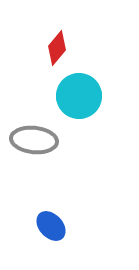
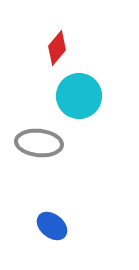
gray ellipse: moved 5 px right, 3 px down
blue ellipse: moved 1 px right; rotated 8 degrees counterclockwise
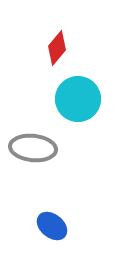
cyan circle: moved 1 px left, 3 px down
gray ellipse: moved 6 px left, 5 px down
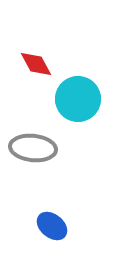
red diamond: moved 21 px left, 16 px down; rotated 68 degrees counterclockwise
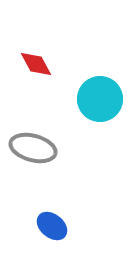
cyan circle: moved 22 px right
gray ellipse: rotated 9 degrees clockwise
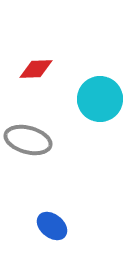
red diamond: moved 5 px down; rotated 64 degrees counterclockwise
gray ellipse: moved 5 px left, 8 px up
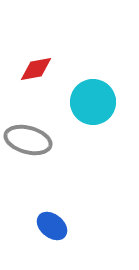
red diamond: rotated 8 degrees counterclockwise
cyan circle: moved 7 px left, 3 px down
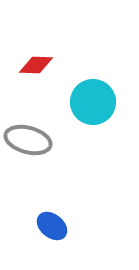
red diamond: moved 4 px up; rotated 12 degrees clockwise
